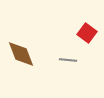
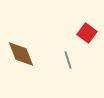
gray line: rotated 66 degrees clockwise
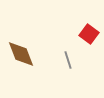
red square: moved 2 px right, 1 px down
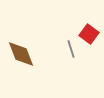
gray line: moved 3 px right, 11 px up
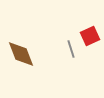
red square: moved 1 px right, 2 px down; rotated 30 degrees clockwise
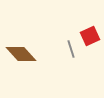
brown diamond: rotated 20 degrees counterclockwise
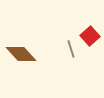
red square: rotated 18 degrees counterclockwise
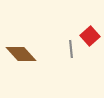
gray line: rotated 12 degrees clockwise
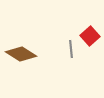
brown diamond: rotated 16 degrees counterclockwise
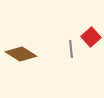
red square: moved 1 px right, 1 px down
